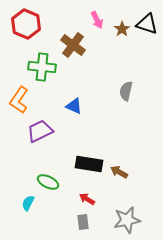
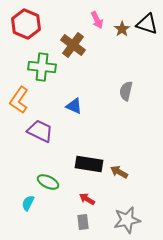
purple trapezoid: rotated 52 degrees clockwise
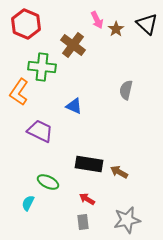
black triangle: rotated 25 degrees clockwise
brown star: moved 6 px left
gray semicircle: moved 1 px up
orange L-shape: moved 8 px up
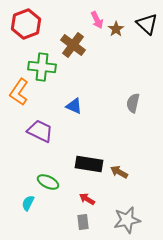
red hexagon: rotated 16 degrees clockwise
gray semicircle: moved 7 px right, 13 px down
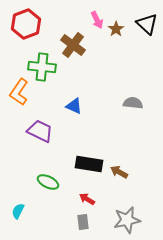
gray semicircle: rotated 84 degrees clockwise
cyan semicircle: moved 10 px left, 8 px down
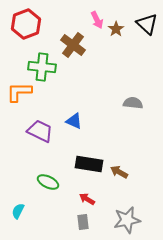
orange L-shape: rotated 56 degrees clockwise
blue triangle: moved 15 px down
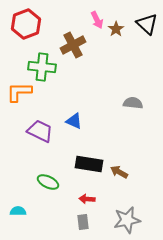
brown cross: rotated 25 degrees clockwise
red arrow: rotated 28 degrees counterclockwise
cyan semicircle: rotated 63 degrees clockwise
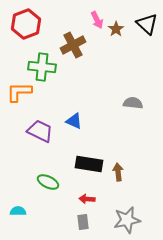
brown arrow: moved 1 px left; rotated 54 degrees clockwise
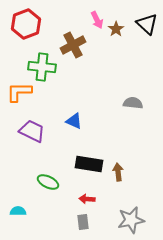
purple trapezoid: moved 8 px left
gray star: moved 4 px right
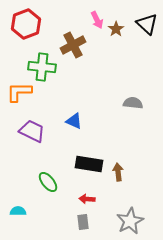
green ellipse: rotated 25 degrees clockwise
gray star: moved 1 px left, 1 px down; rotated 16 degrees counterclockwise
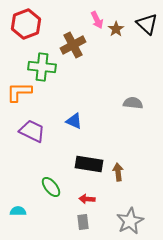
green ellipse: moved 3 px right, 5 px down
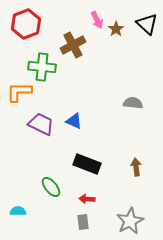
purple trapezoid: moved 9 px right, 7 px up
black rectangle: moved 2 px left; rotated 12 degrees clockwise
brown arrow: moved 18 px right, 5 px up
